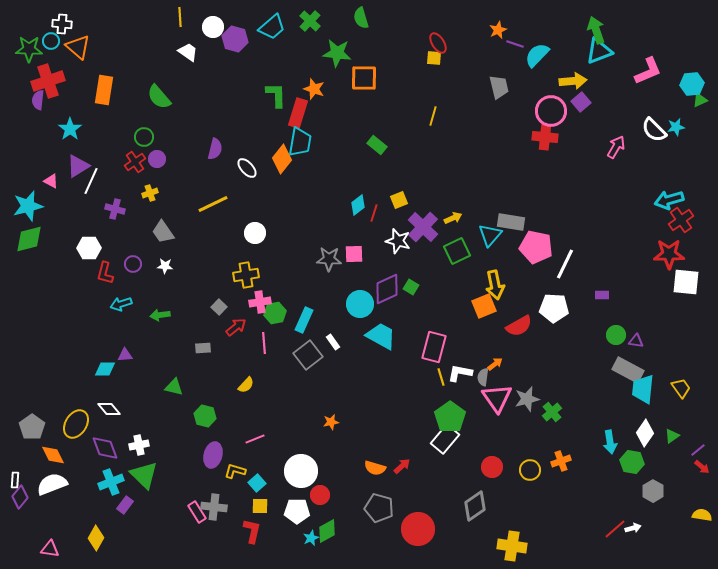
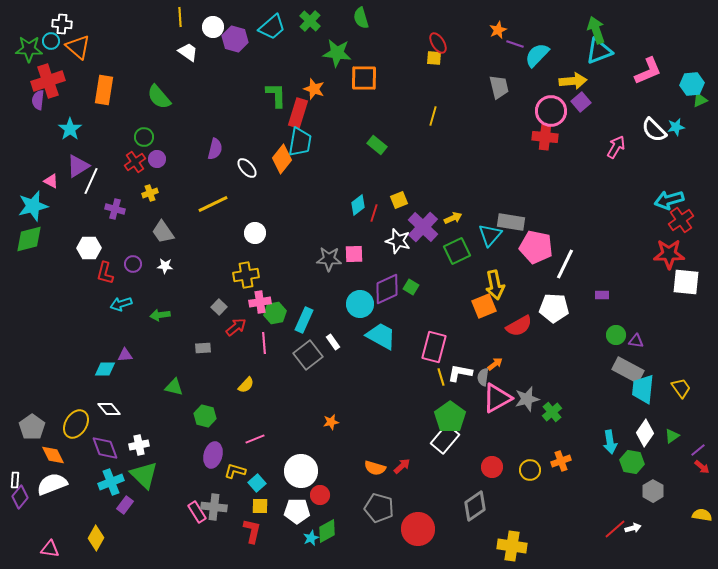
cyan star at (28, 206): moved 5 px right
pink triangle at (497, 398): rotated 36 degrees clockwise
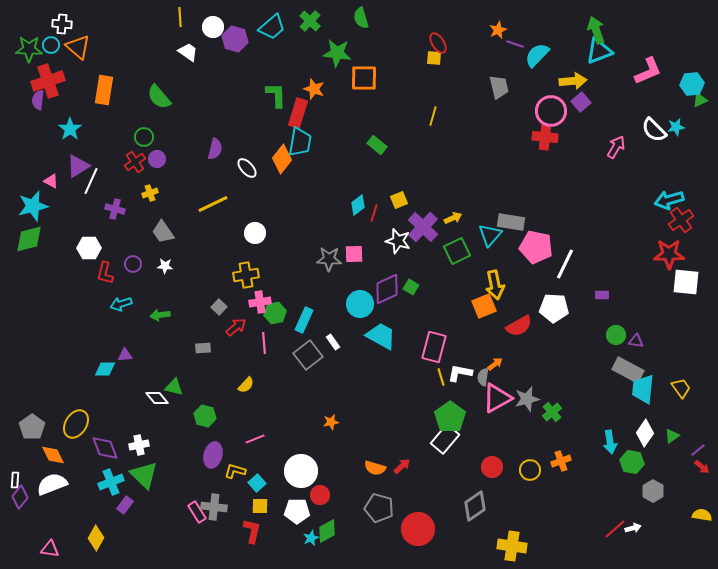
cyan circle at (51, 41): moved 4 px down
white diamond at (109, 409): moved 48 px right, 11 px up
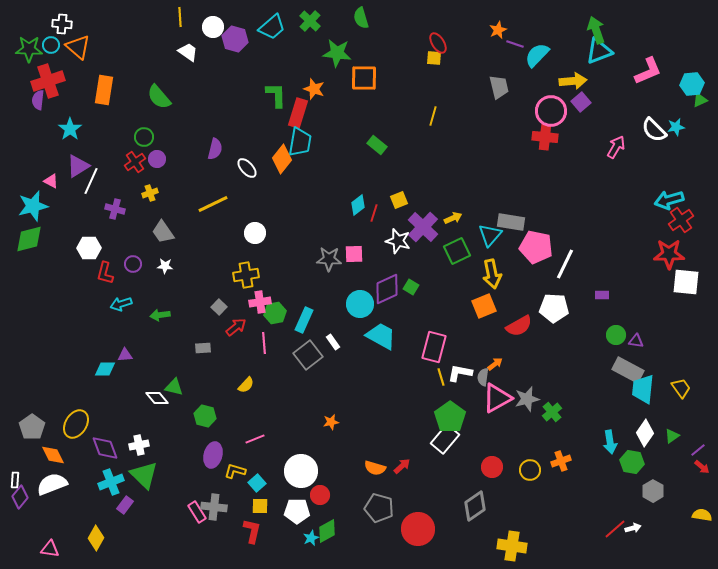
yellow arrow at (495, 285): moved 3 px left, 11 px up
